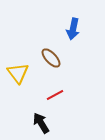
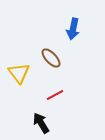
yellow triangle: moved 1 px right
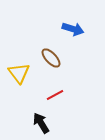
blue arrow: rotated 85 degrees counterclockwise
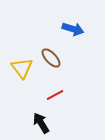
yellow triangle: moved 3 px right, 5 px up
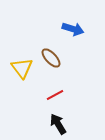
black arrow: moved 17 px right, 1 px down
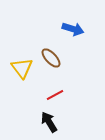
black arrow: moved 9 px left, 2 px up
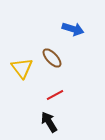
brown ellipse: moved 1 px right
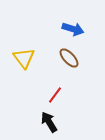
brown ellipse: moved 17 px right
yellow triangle: moved 2 px right, 10 px up
red line: rotated 24 degrees counterclockwise
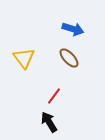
red line: moved 1 px left, 1 px down
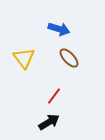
blue arrow: moved 14 px left
black arrow: rotated 90 degrees clockwise
